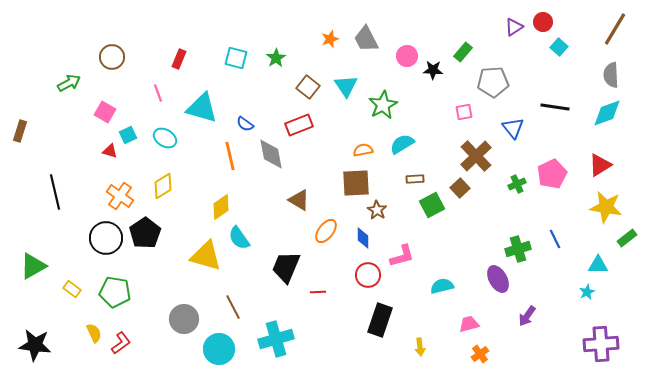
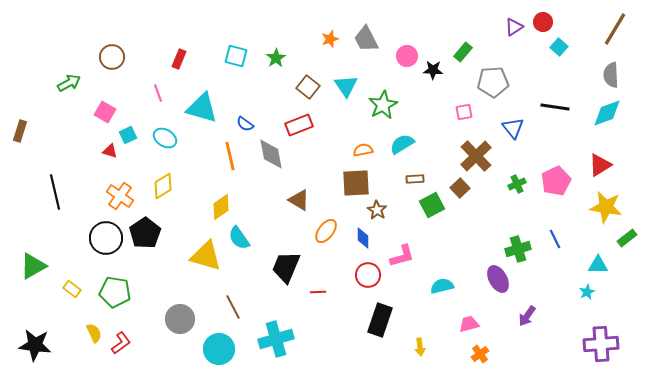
cyan square at (236, 58): moved 2 px up
pink pentagon at (552, 174): moved 4 px right, 7 px down
gray circle at (184, 319): moved 4 px left
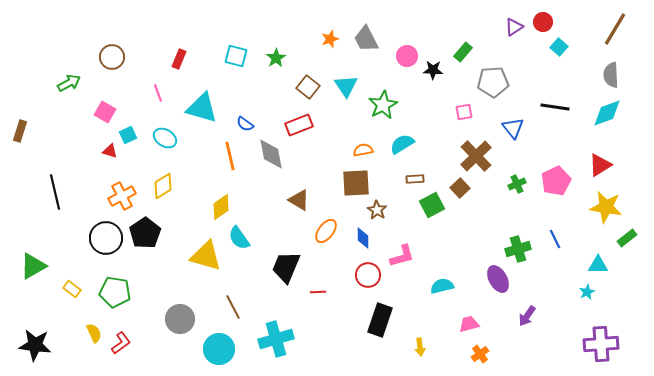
orange cross at (120, 196): moved 2 px right; rotated 28 degrees clockwise
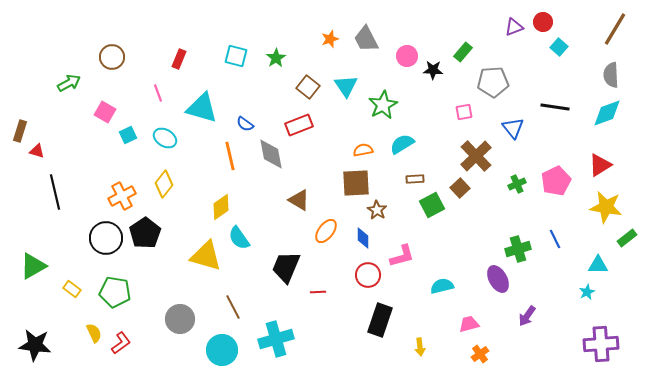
purple triangle at (514, 27): rotated 12 degrees clockwise
red triangle at (110, 151): moved 73 px left
yellow diamond at (163, 186): moved 1 px right, 2 px up; rotated 20 degrees counterclockwise
cyan circle at (219, 349): moved 3 px right, 1 px down
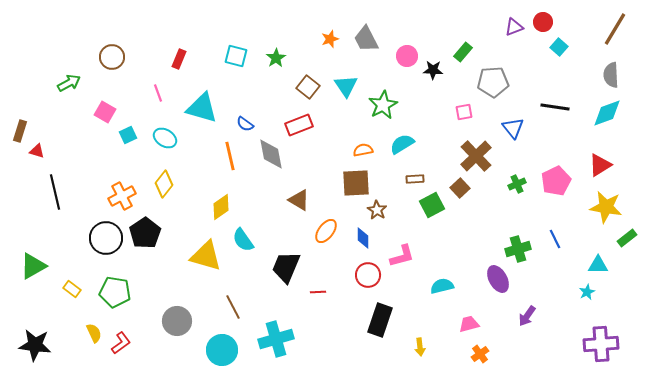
cyan semicircle at (239, 238): moved 4 px right, 2 px down
gray circle at (180, 319): moved 3 px left, 2 px down
